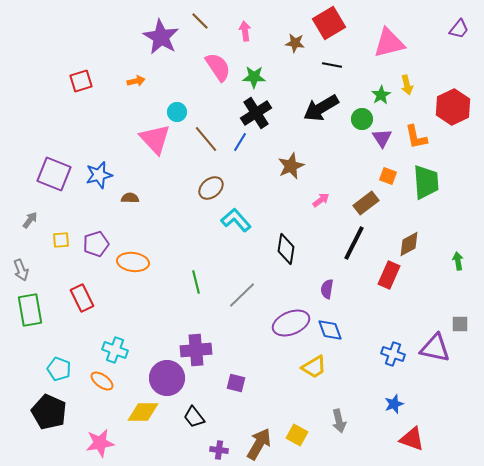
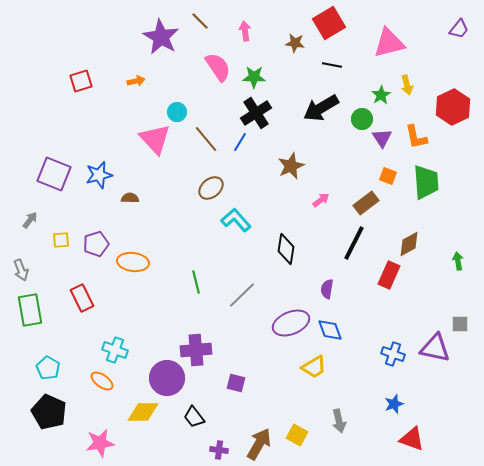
cyan pentagon at (59, 369): moved 11 px left, 1 px up; rotated 10 degrees clockwise
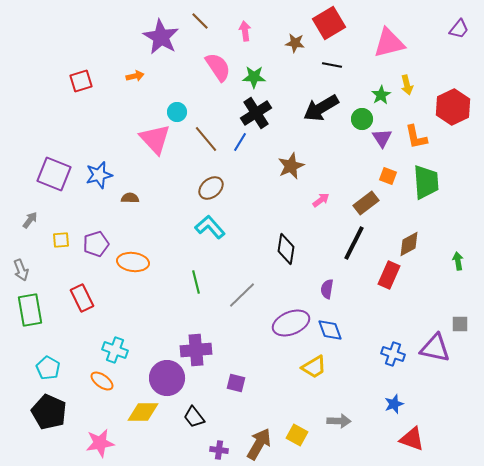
orange arrow at (136, 81): moved 1 px left, 5 px up
cyan L-shape at (236, 220): moved 26 px left, 7 px down
gray arrow at (339, 421): rotated 75 degrees counterclockwise
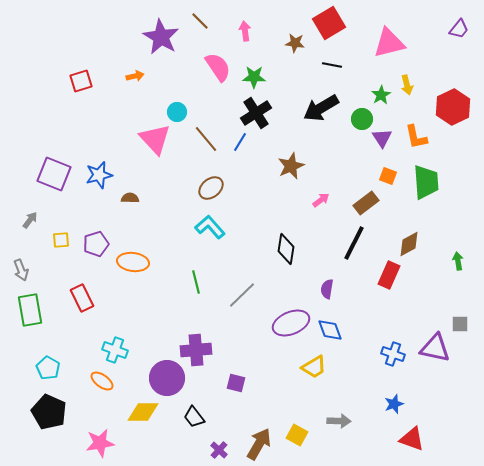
purple cross at (219, 450): rotated 36 degrees clockwise
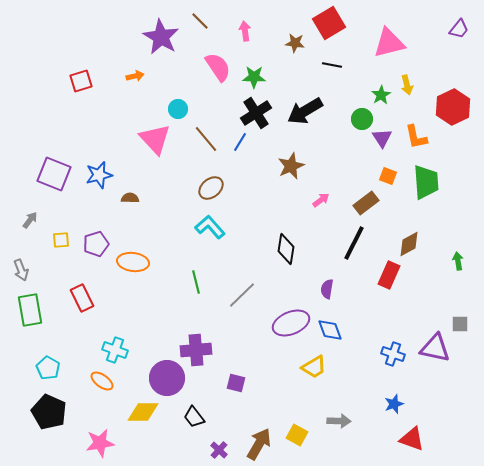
black arrow at (321, 108): moved 16 px left, 3 px down
cyan circle at (177, 112): moved 1 px right, 3 px up
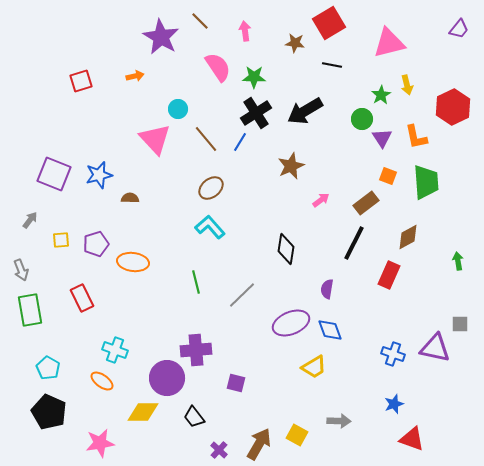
brown diamond at (409, 244): moved 1 px left, 7 px up
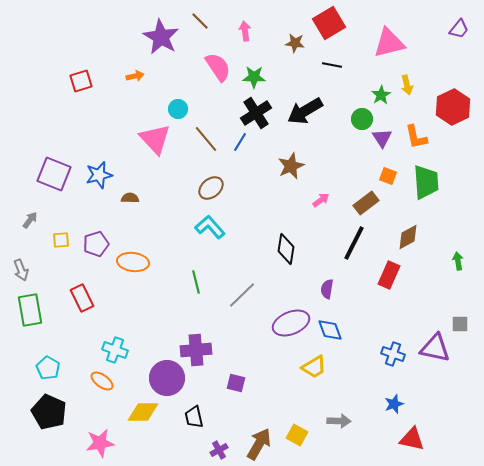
black trapezoid at (194, 417): rotated 25 degrees clockwise
red triangle at (412, 439): rotated 8 degrees counterclockwise
purple cross at (219, 450): rotated 18 degrees clockwise
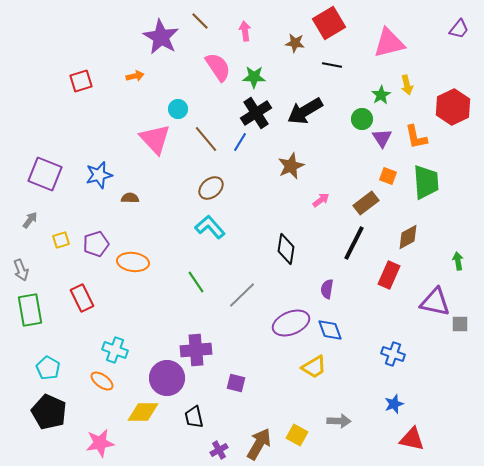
purple square at (54, 174): moved 9 px left
yellow square at (61, 240): rotated 12 degrees counterclockwise
green line at (196, 282): rotated 20 degrees counterclockwise
purple triangle at (435, 348): moved 46 px up
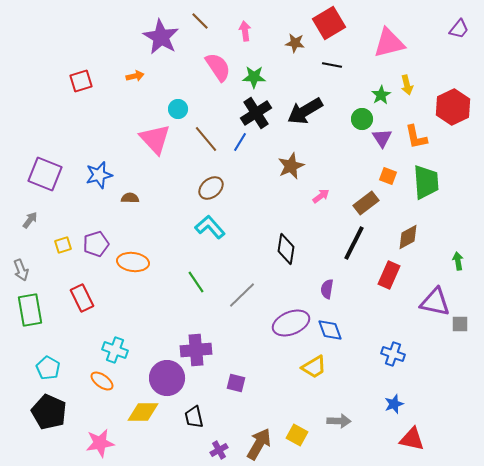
pink arrow at (321, 200): moved 4 px up
yellow square at (61, 240): moved 2 px right, 5 px down
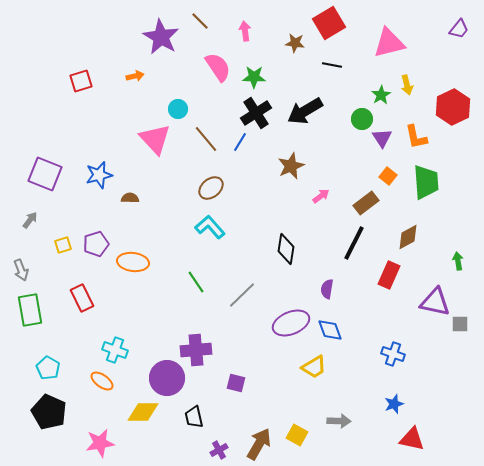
orange square at (388, 176): rotated 18 degrees clockwise
